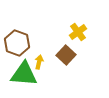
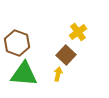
yellow arrow: moved 19 px right, 12 px down
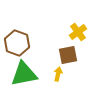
brown square: moved 2 px right; rotated 36 degrees clockwise
green triangle: rotated 16 degrees counterclockwise
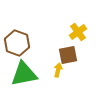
yellow arrow: moved 4 px up
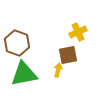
yellow cross: rotated 12 degrees clockwise
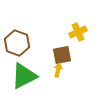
brown square: moved 6 px left
green triangle: moved 2 px down; rotated 16 degrees counterclockwise
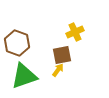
yellow cross: moved 3 px left
yellow arrow: rotated 24 degrees clockwise
green triangle: rotated 8 degrees clockwise
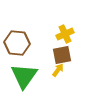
yellow cross: moved 10 px left, 2 px down
brown hexagon: rotated 15 degrees counterclockwise
green triangle: rotated 36 degrees counterclockwise
